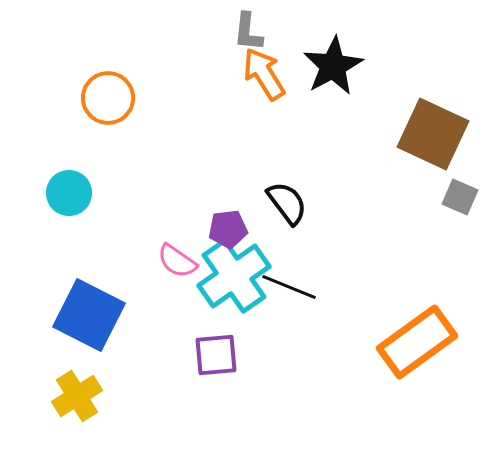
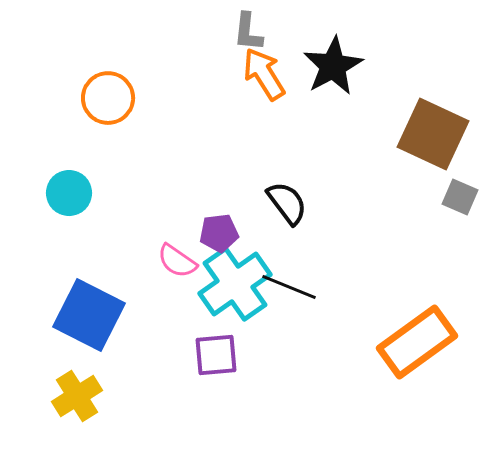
purple pentagon: moved 9 px left, 4 px down
cyan cross: moved 1 px right, 8 px down
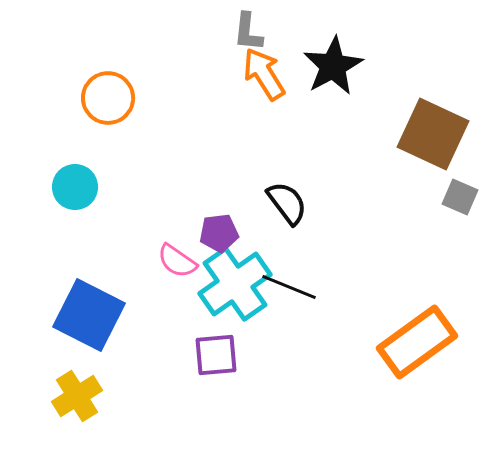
cyan circle: moved 6 px right, 6 px up
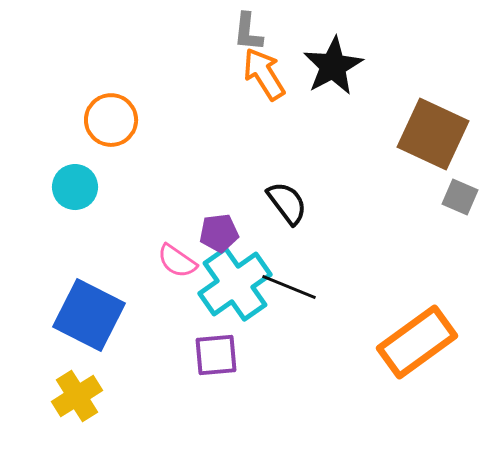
orange circle: moved 3 px right, 22 px down
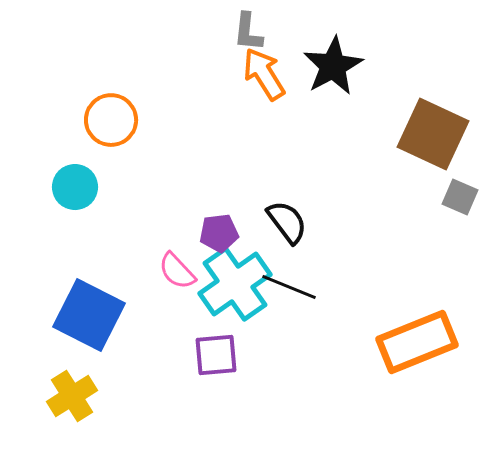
black semicircle: moved 19 px down
pink semicircle: moved 10 px down; rotated 12 degrees clockwise
orange rectangle: rotated 14 degrees clockwise
yellow cross: moved 5 px left
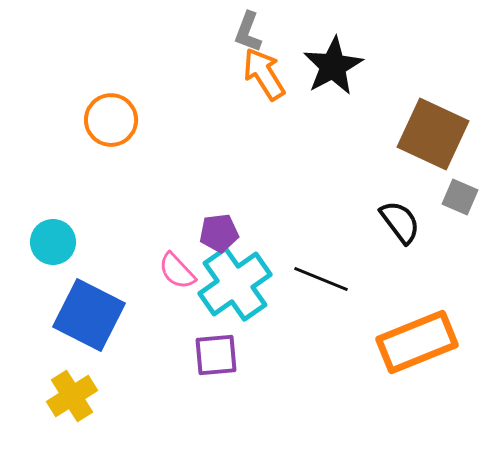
gray L-shape: rotated 15 degrees clockwise
cyan circle: moved 22 px left, 55 px down
black semicircle: moved 113 px right
black line: moved 32 px right, 8 px up
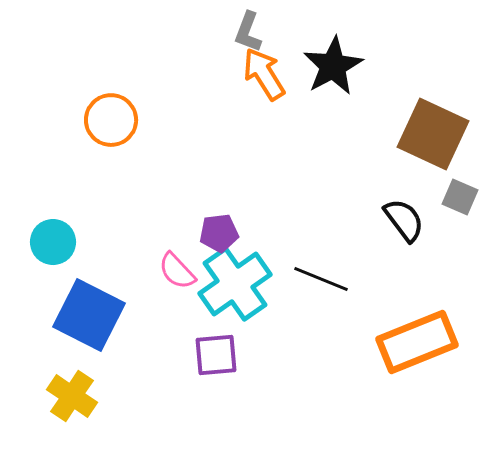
black semicircle: moved 4 px right, 2 px up
yellow cross: rotated 24 degrees counterclockwise
